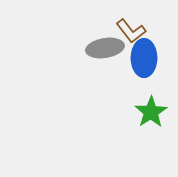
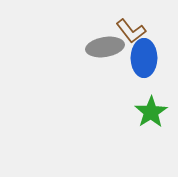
gray ellipse: moved 1 px up
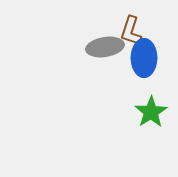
brown L-shape: rotated 56 degrees clockwise
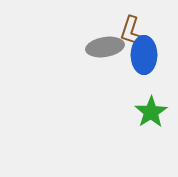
blue ellipse: moved 3 px up
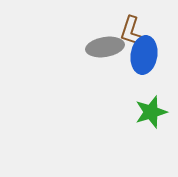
blue ellipse: rotated 9 degrees clockwise
green star: rotated 16 degrees clockwise
